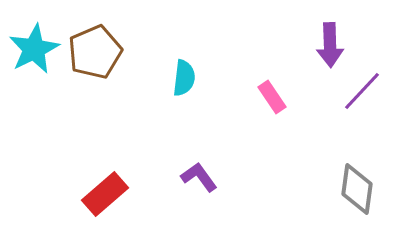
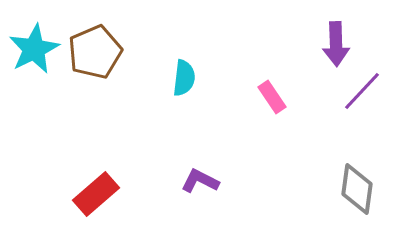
purple arrow: moved 6 px right, 1 px up
purple L-shape: moved 1 px right, 4 px down; rotated 27 degrees counterclockwise
red rectangle: moved 9 px left
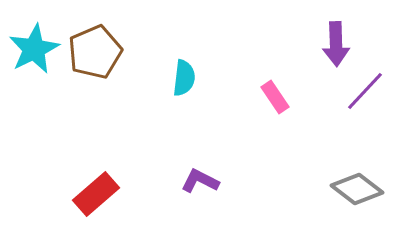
purple line: moved 3 px right
pink rectangle: moved 3 px right
gray diamond: rotated 60 degrees counterclockwise
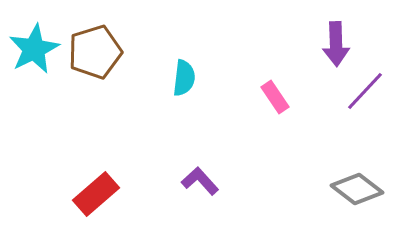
brown pentagon: rotated 6 degrees clockwise
purple L-shape: rotated 21 degrees clockwise
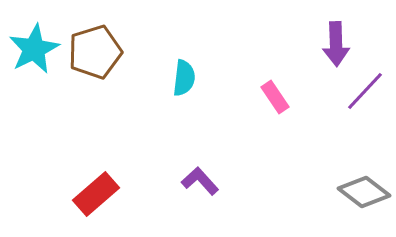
gray diamond: moved 7 px right, 3 px down
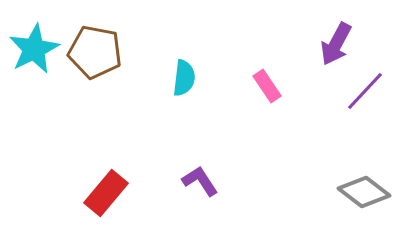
purple arrow: rotated 30 degrees clockwise
brown pentagon: rotated 28 degrees clockwise
pink rectangle: moved 8 px left, 11 px up
purple L-shape: rotated 9 degrees clockwise
red rectangle: moved 10 px right, 1 px up; rotated 9 degrees counterclockwise
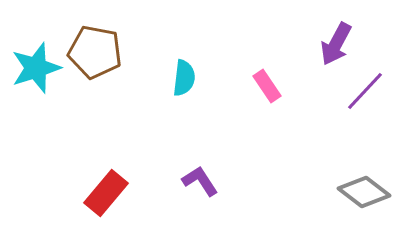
cyan star: moved 2 px right, 19 px down; rotated 9 degrees clockwise
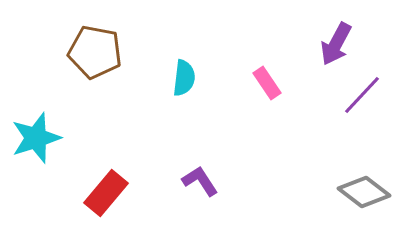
cyan star: moved 70 px down
pink rectangle: moved 3 px up
purple line: moved 3 px left, 4 px down
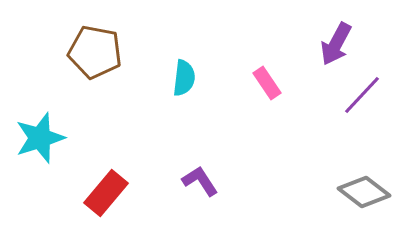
cyan star: moved 4 px right
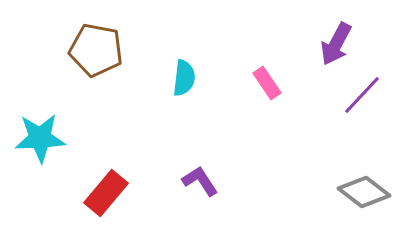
brown pentagon: moved 1 px right, 2 px up
cyan star: rotated 15 degrees clockwise
